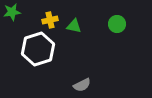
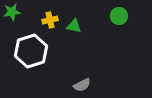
green circle: moved 2 px right, 8 px up
white hexagon: moved 7 px left, 2 px down
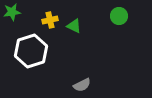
green triangle: rotated 14 degrees clockwise
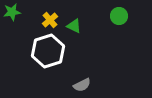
yellow cross: rotated 28 degrees counterclockwise
white hexagon: moved 17 px right
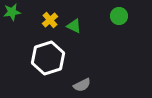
white hexagon: moved 7 px down
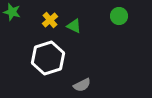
green star: rotated 24 degrees clockwise
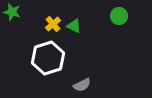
yellow cross: moved 3 px right, 4 px down
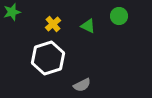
green star: rotated 30 degrees counterclockwise
green triangle: moved 14 px right
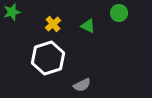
green circle: moved 3 px up
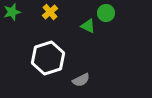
green circle: moved 13 px left
yellow cross: moved 3 px left, 12 px up
gray semicircle: moved 1 px left, 5 px up
